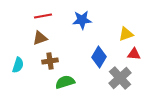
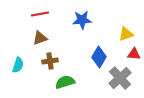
red line: moved 3 px left, 2 px up
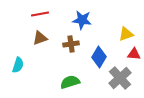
blue star: rotated 12 degrees clockwise
brown cross: moved 21 px right, 17 px up
green semicircle: moved 5 px right
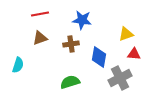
blue diamond: rotated 20 degrees counterclockwise
gray cross: rotated 15 degrees clockwise
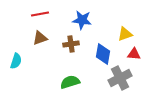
yellow triangle: moved 1 px left
blue diamond: moved 4 px right, 3 px up
cyan semicircle: moved 2 px left, 4 px up
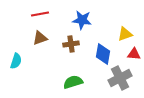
green semicircle: moved 3 px right
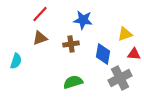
red line: rotated 36 degrees counterclockwise
blue star: moved 1 px right
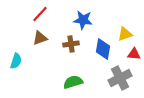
blue diamond: moved 5 px up
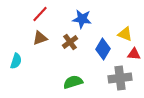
blue star: moved 1 px left, 1 px up
yellow triangle: rotated 42 degrees clockwise
brown cross: moved 1 px left, 2 px up; rotated 28 degrees counterclockwise
blue diamond: rotated 20 degrees clockwise
gray cross: rotated 20 degrees clockwise
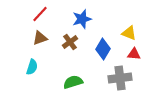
blue star: rotated 24 degrees counterclockwise
yellow triangle: moved 4 px right, 1 px up
cyan semicircle: moved 16 px right, 6 px down
